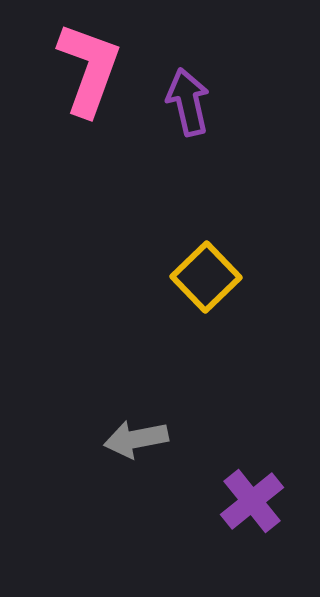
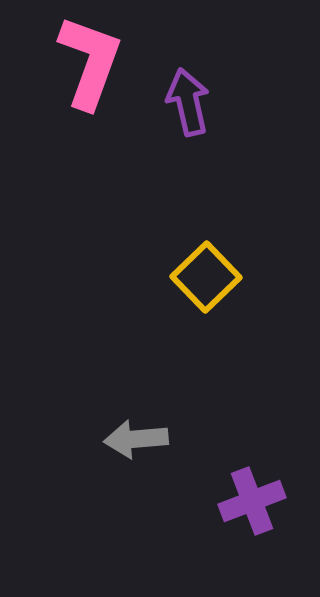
pink L-shape: moved 1 px right, 7 px up
gray arrow: rotated 6 degrees clockwise
purple cross: rotated 18 degrees clockwise
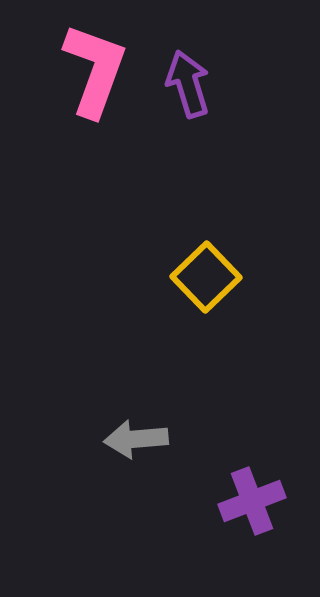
pink L-shape: moved 5 px right, 8 px down
purple arrow: moved 18 px up; rotated 4 degrees counterclockwise
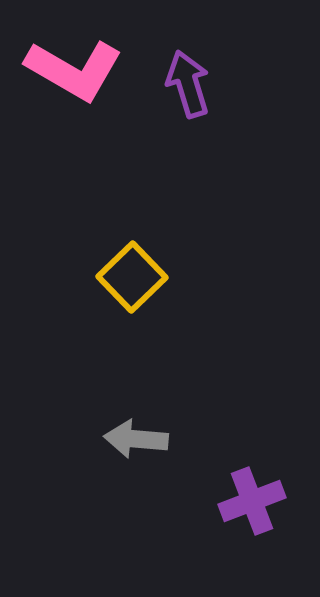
pink L-shape: moved 21 px left; rotated 100 degrees clockwise
yellow square: moved 74 px left
gray arrow: rotated 10 degrees clockwise
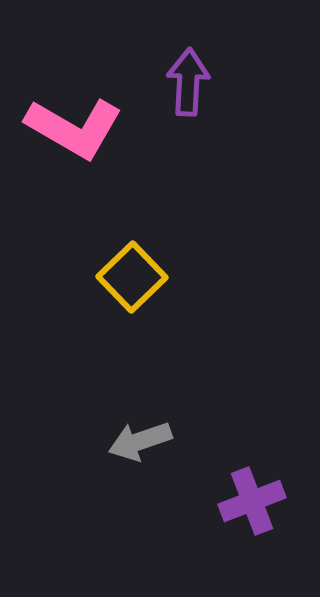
pink L-shape: moved 58 px down
purple arrow: moved 2 px up; rotated 20 degrees clockwise
gray arrow: moved 4 px right, 2 px down; rotated 24 degrees counterclockwise
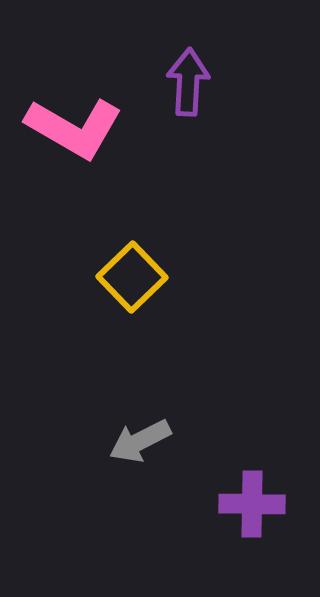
gray arrow: rotated 8 degrees counterclockwise
purple cross: moved 3 px down; rotated 22 degrees clockwise
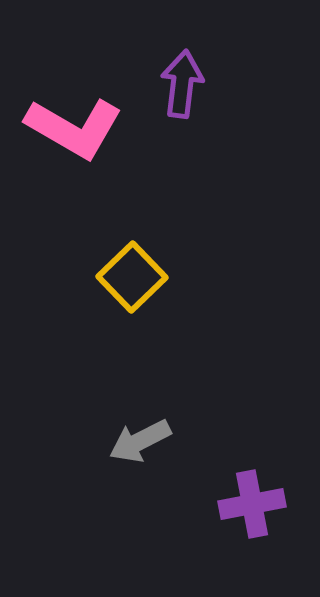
purple arrow: moved 6 px left, 2 px down; rotated 4 degrees clockwise
purple cross: rotated 12 degrees counterclockwise
